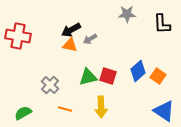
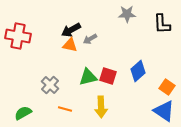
orange square: moved 9 px right, 11 px down
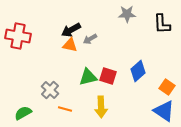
gray cross: moved 5 px down
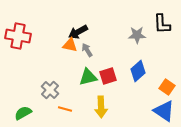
gray star: moved 10 px right, 21 px down
black arrow: moved 7 px right, 2 px down
gray arrow: moved 3 px left, 11 px down; rotated 88 degrees clockwise
red square: rotated 36 degrees counterclockwise
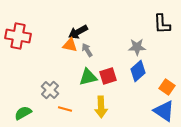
gray star: moved 12 px down
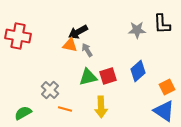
gray star: moved 17 px up
orange square: rotated 28 degrees clockwise
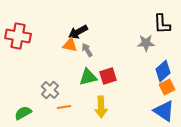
gray star: moved 9 px right, 13 px down
blue diamond: moved 25 px right
orange line: moved 1 px left, 2 px up; rotated 24 degrees counterclockwise
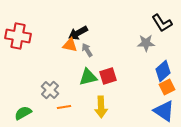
black L-shape: moved 1 px up; rotated 30 degrees counterclockwise
black arrow: moved 1 px down
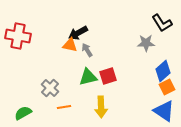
gray cross: moved 2 px up
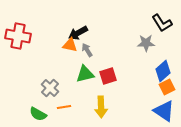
green triangle: moved 3 px left, 3 px up
green semicircle: moved 15 px right, 1 px down; rotated 120 degrees counterclockwise
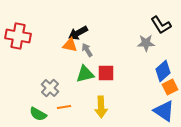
black L-shape: moved 1 px left, 2 px down
red square: moved 2 px left, 3 px up; rotated 18 degrees clockwise
orange square: moved 3 px right
